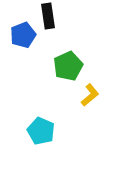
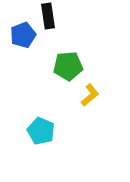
green pentagon: rotated 20 degrees clockwise
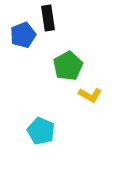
black rectangle: moved 2 px down
green pentagon: rotated 24 degrees counterclockwise
yellow L-shape: rotated 70 degrees clockwise
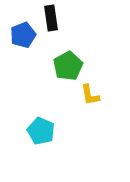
black rectangle: moved 3 px right
yellow L-shape: rotated 50 degrees clockwise
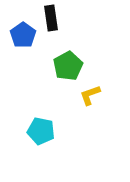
blue pentagon: rotated 15 degrees counterclockwise
yellow L-shape: rotated 80 degrees clockwise
cyan pentagon: rotated 12 degrees counterclockwise
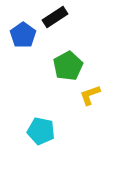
black rectangle: moved 4 px right, 1 px up; rotated 65 degrees clockwise
